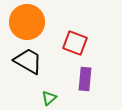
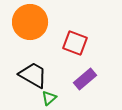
orange circle: moved 3 px right
black trapezoid: moved 5 px right, 14 px down
purple rectangle: rotated 45 degrees clockwise
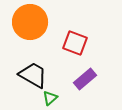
green triangle: moved 1 px right
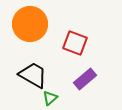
orange circle: moved 2 px down
